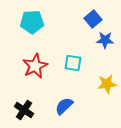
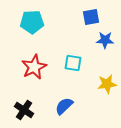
blue square: moved 2 px left, 2 px up; rotated 30 degrees clockwise
red star: moved 1 px left, 1 px down
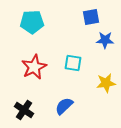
yellow star: moved 1 px left, 1 px up
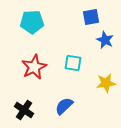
blue star: rotated 24 degrees clockwise
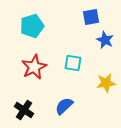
cyan pentagon: moved 4 px down; rotated 15 degrees counterclockwise
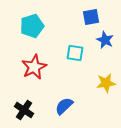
cyan square: moved 2 px right, 10 px up
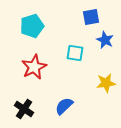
black cross: moved 1 px up
